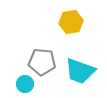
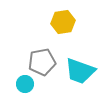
yellow hexagon: moved 8 px left
gray pentagon: rotated 16 degrees counterclockwise
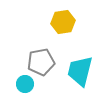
gray pentagon: moved 1 px left
cyan trapezoid: rotated 84 degrees clockwise
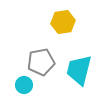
cyan trapezoid: moved 1 px left, 1 px up
cyan circle: moved 1 px left, 1 px down
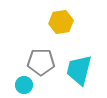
yellow hexagon: moved 2 px left
gray pentagon: rotated 12 degrees clockwise
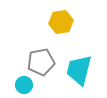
gray pentagon: rotated 12 degrees counterclockwise
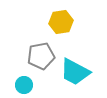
gray pentagon: moved 6 px up
cyan trapezoid: moved 4 px left, 2 px down; rotated 76 degrees counterclockwise
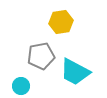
cyan circle: moved 3 px left, 1 px down
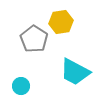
gray pentagon: moved 7 px left, 17 px up; rotated 28 degrees counterclockwise
